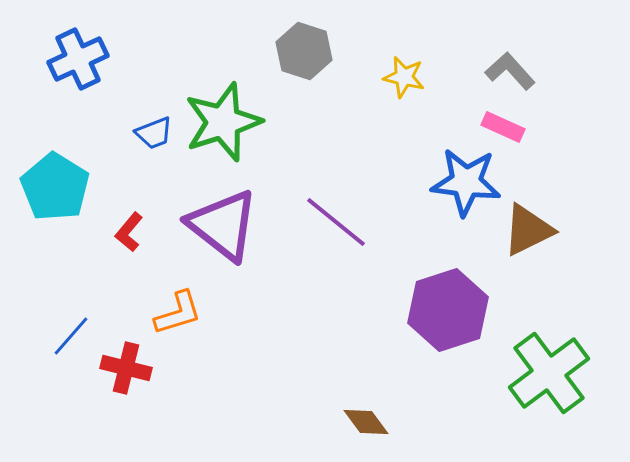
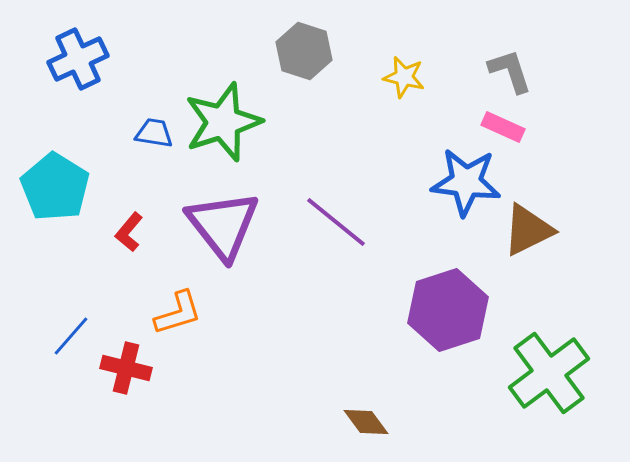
gray L-shape: rotated 24 degrees clockwise
blue trapezoid: rotated 150 degrees counterclockwise
purple triangle: rotated 14 degrees clockwise
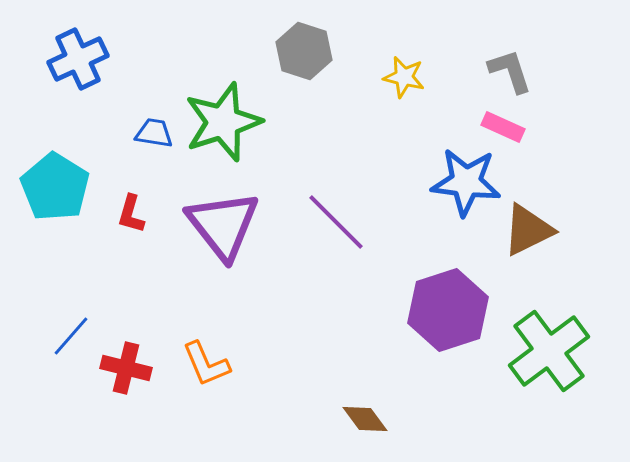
purple line: rotated 6 degrees clockwise
red L-shape: moved 2 px right, 18 px up; rotated 24 degrees counterclockwise
orange L-shape: moved 28 px right, 51 px down; rotated 84 degrees clockwise
green cross: moved 22 px up
brown diamond: moved 1 px left, 3 px up
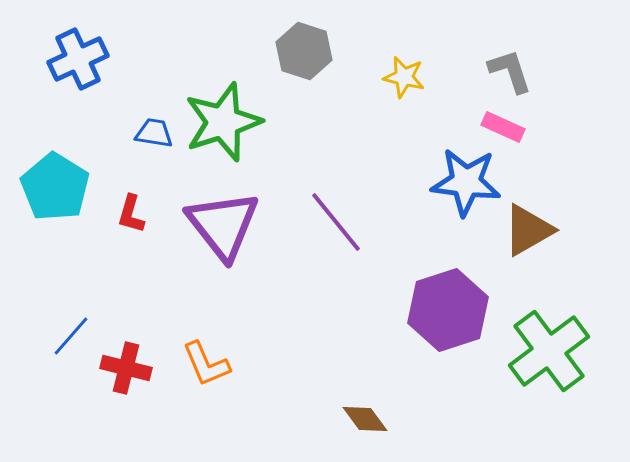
purple line: rotated 6 degrees clockwise
brown triangle: rotated 4 degrees counterclockwise
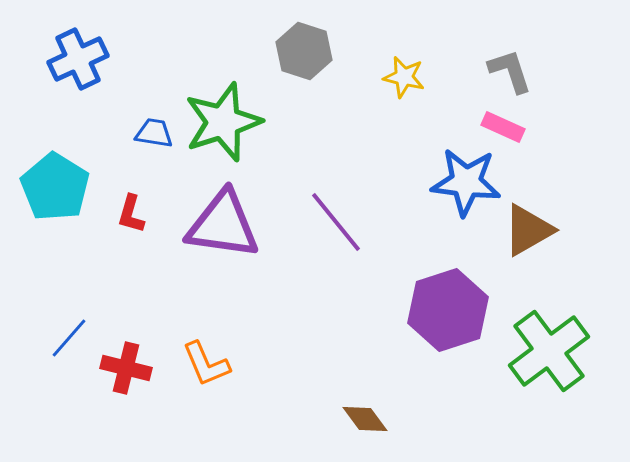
purple triangle: rotated 44 degrees counterclockwise
blue line: moved 2 px left, 2 px down
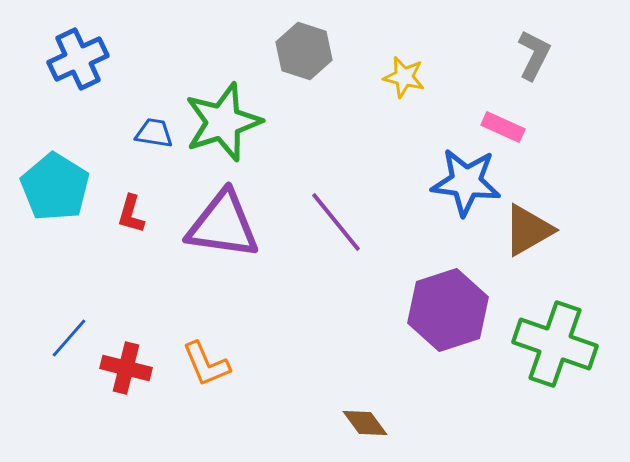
gray L-shape: moved 24 px right, 16 px up; rotated 45 degrees clockwise
green cross: moved 6 px right, 7 px up; rotated 34 degrees counterclockwise
brown diamond: moved 4 px down
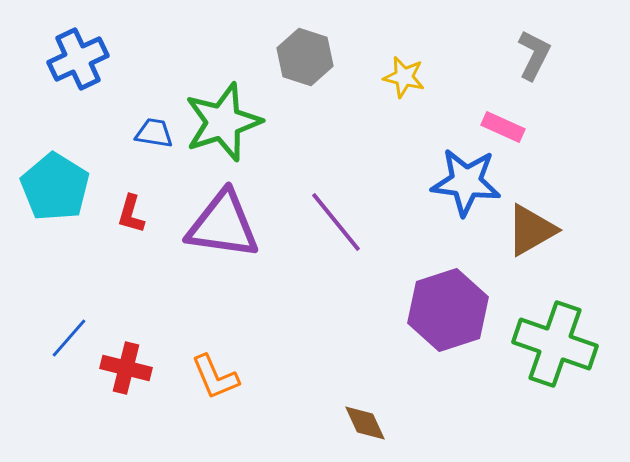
gray hexagon: moved 1 px right, 6 px down
brown triangle: moved 3 px right
orange L-shape: moved 9 px right, 13 px down
brown diamond: rotated 12 degrees clockwise
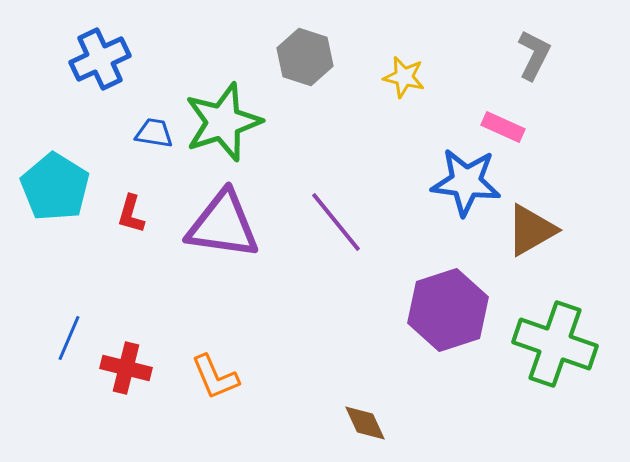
blue cross: moved 22 px right
blue line: rotated 18 degrees counterclockwise
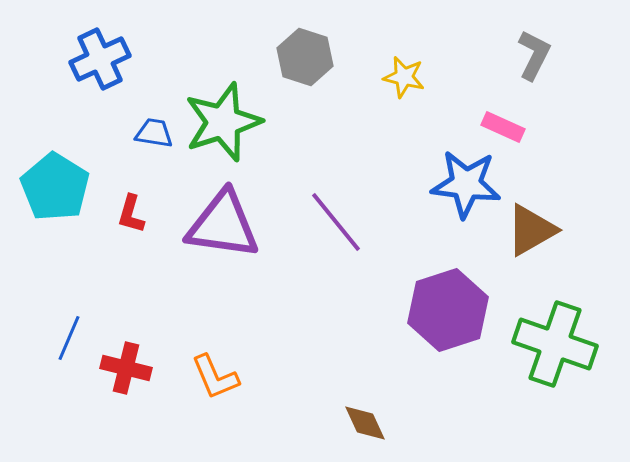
blue star: moved 2 px down
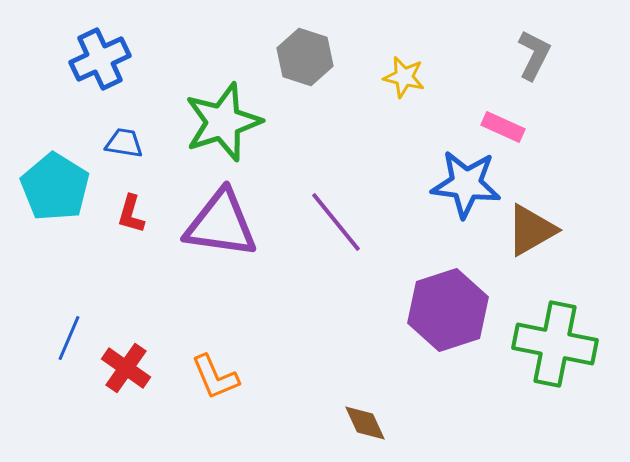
blue trapezoid: moved 30 px left, 10 px down
purple triangle: moved 2 px left, 1 px up
green cross: rotated 8 degrees counterclockwise
red cross: rotated 21 degrees clockwise
